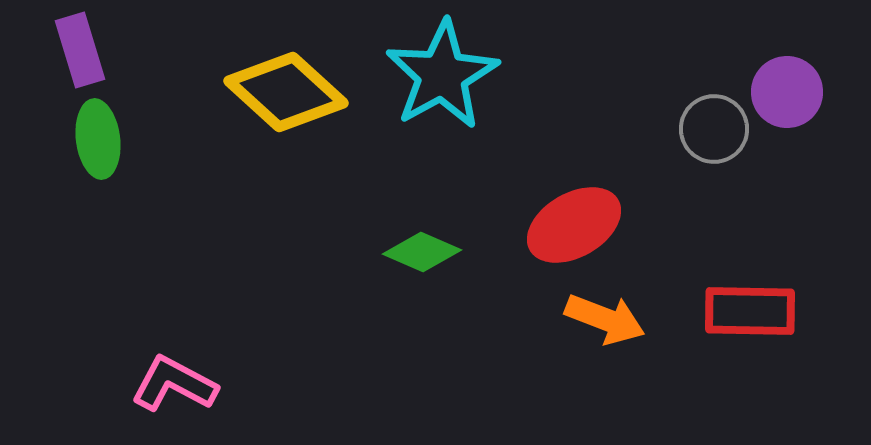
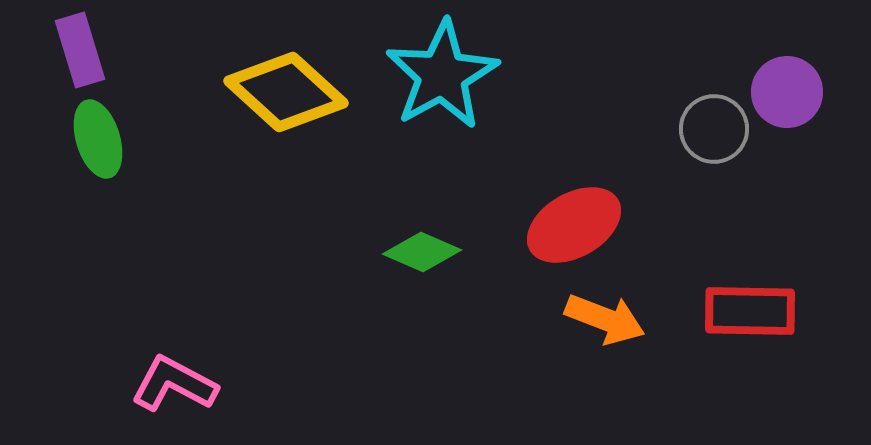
green ellipse: rotated 10 degrees counterclockwise
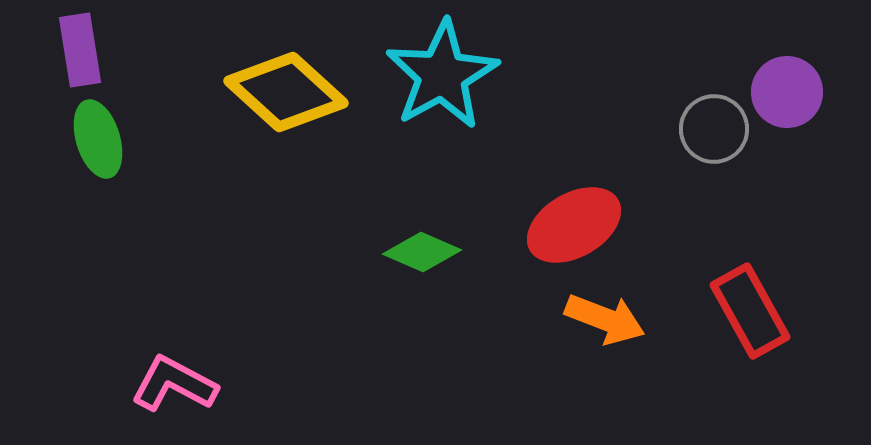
purple rectangle: rotated 8 degrees clockwise
red rectangle: rotated 60 degrees clockwise
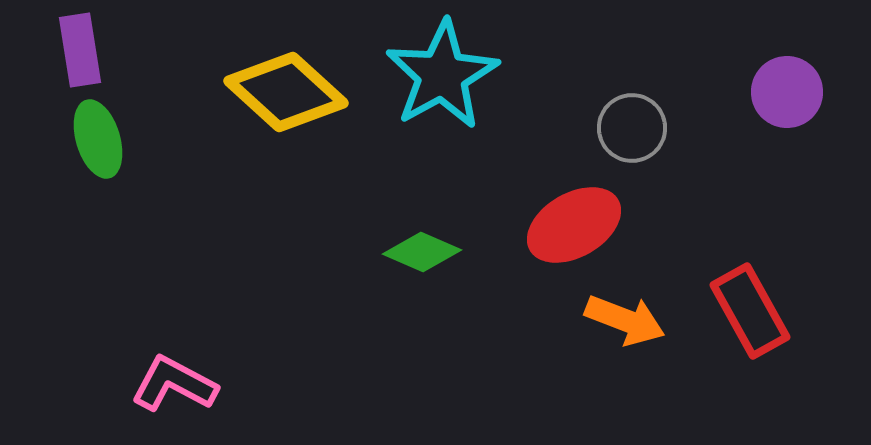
gray circle: moved 82 px left, 1 px up
orange arrow: moved 20 px right, 1 px down
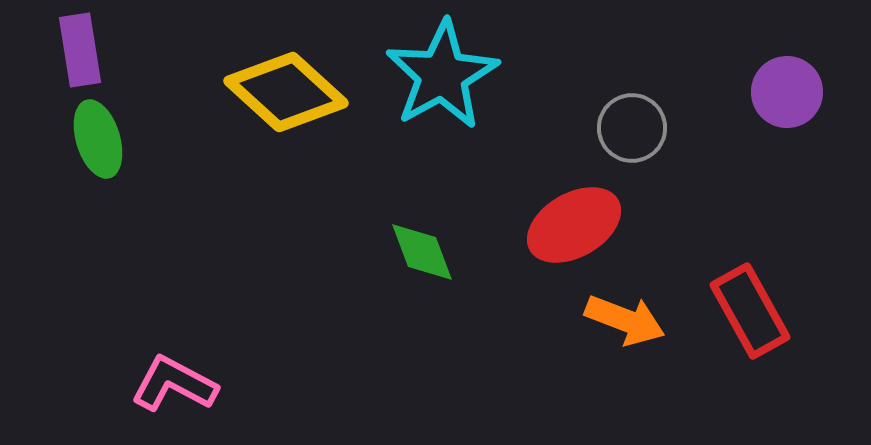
green diamond: rotated 46 degrees clockwise
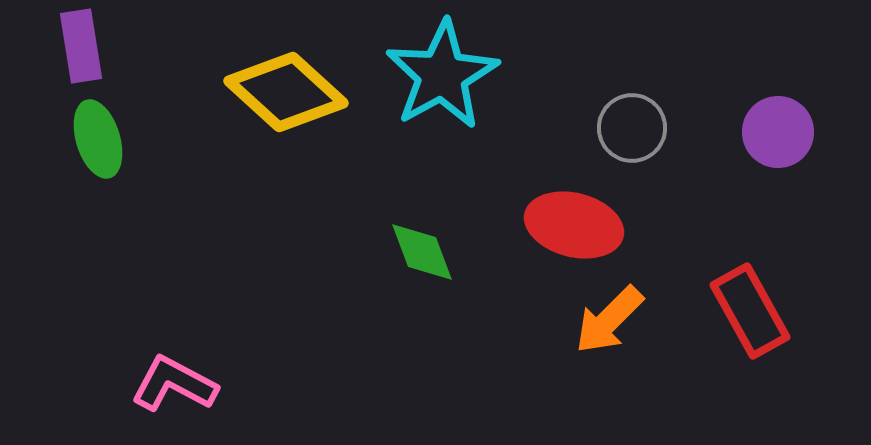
purple rectangle: moved 1 px right, 4 px up
purple circle: moved 9 px left, 40 px down
red ellipse: rotated 44 degrees clockwise
orange arrow: moved 16 px left; rotated 114 degrees clockwise
